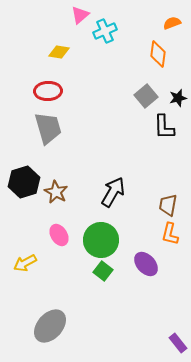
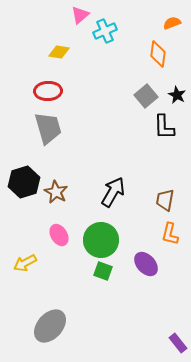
black star: moved 1 px left, 3 px up; rotated 30 degrees counterclockwise
brown trapezoid: moved 3 px left, 5 px up
green square: rotated 18 degrees counterclockwise
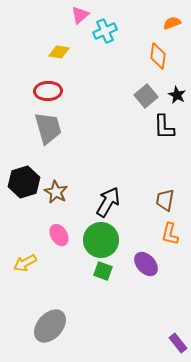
orange diamond: moved 2 px down
black arrow: moved 5 px left, 10 px down
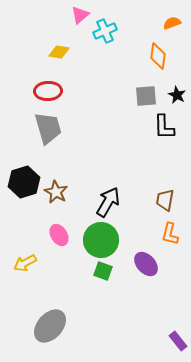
gray square: rotated 35 degrees clockwise
purple rectangle: moved 2 px up
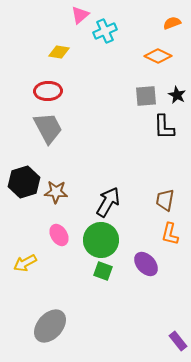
orange diamond: rotated 72 degrees counterclockwise
gray trapezoid: rotated 12 degrees counterclockwise
brown star: rotated 25 degrees counterclockwise
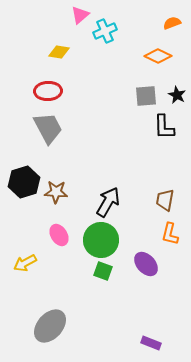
purple rectangle: moved 27 px left, 2 px down; rotated 30 degrees counterclockwise
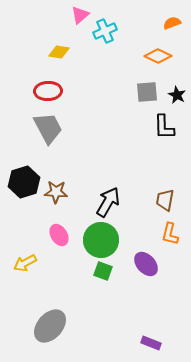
gray square: moved 1 px right, 4 px up
